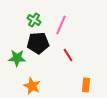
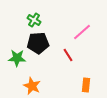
pink line: moved 21 px right, 7 px down; rotated 24 degrees clockwise
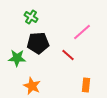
green cross: moved 3 px left, 3 px up
red line: rotated 16 degrees counterclockwise
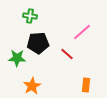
green cross: moved 1 px left, 1 px up; rotated 24 degrees counterclockwise
red line: moved 1 px left, 1 px up
orange star: rotated 18 degrees clockwise
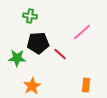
red line: moved 7 px left
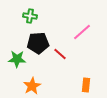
green star: moved 1 px down
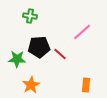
black pentagon: moved 1 px right, 4 px down
orange star: moved 1 px left, 1 px up
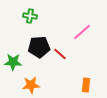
green star: moved 4 px left, 3 px down
orange star: rotated 24 degrees clockwise
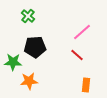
green cross: moved 2 px left; rotated 32 degrees clockwise
black pentagon: moved 4 px left
red line: moved 17 px right, 1 px down
orange star: moved 2 px left, 4 px up
